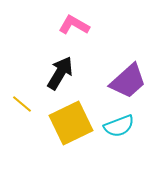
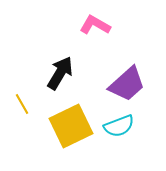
pink L-shape: moved 21 px right
purple trapezoid: moved 1 px left, 3 px down
yellow line: rotated 20 degrees clockwise
yellow square: moved 3 px down
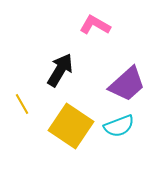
black arrow: moved 3 px up
yellow square: rotated 30 degrees counterclockwise
